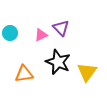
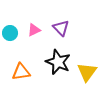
pink triangle: moved 7 px left, 5 px up
orange triangle: moved 3 px left, 2 px up
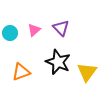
pink triangle: rotated 16 degrees counterclockwise
orange triangle: rotated 12 degrees counterclockwise
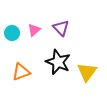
cyan circle: moved 2 px right
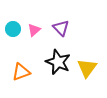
cyan circle: moved 1 px right, 4 px up
yellow triangle: moved 4 px up
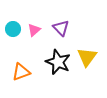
yellow triangle: moved 11 px up
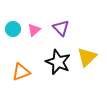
yellow triangle: rotated 10 degrees clockwise
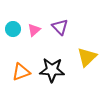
purple triangle: moved 1 px left, 1 px up
black star: moved 6 px left, 8 px down; rotated 20 degrees counterclockwise
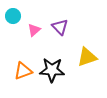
cyan circle: moved 13 px up
yellow triangle: rotated 25 degrees clockwise
orange triangle: moved 2 px right, 1 px up
